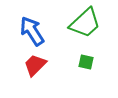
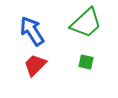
green trapezoid: moved 1 px right
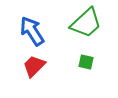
red trapezoid: moved 1 px left, 1 px down
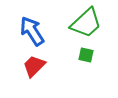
green square: moved 7 px up
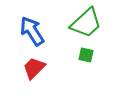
red trapezoid: moved 2 px down
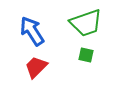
green trapezoid: rotated 24 degrees clockwise
red trapezoid: moved 2 px right, 1 px up
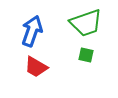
blue arrow: rotated 52 degrees clockwise
red trapezoid: rotated 105 degrees counterclockwise
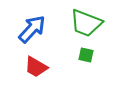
green trapezoid: rotated 40 degrees clockwise
blue arrow: moved 2 px up; rotated 24 degrees clockwise
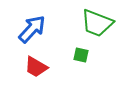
green trapezoid: moved 11 px right
green square: moved 5 px left
